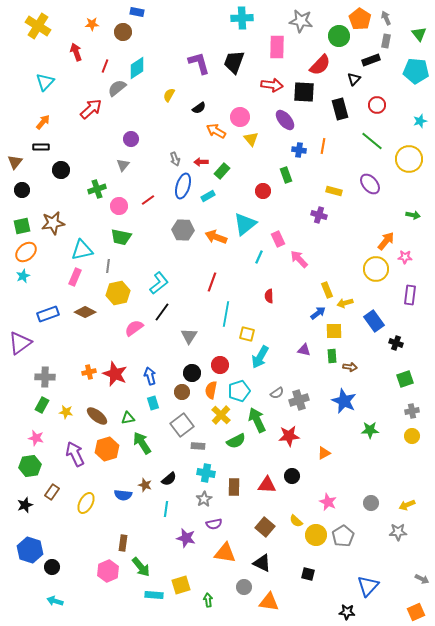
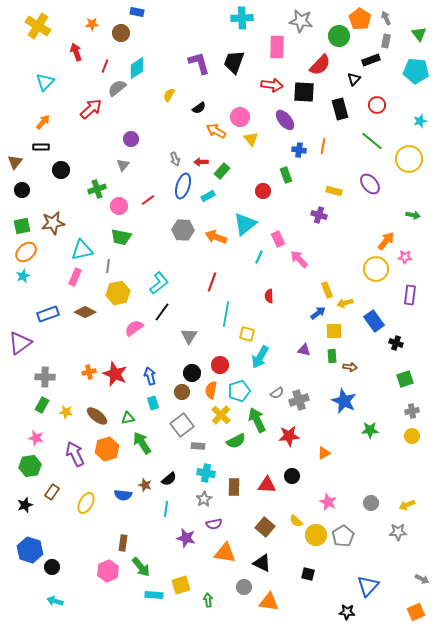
brown circle at (123, 32): moved 2 px left, 1 px down
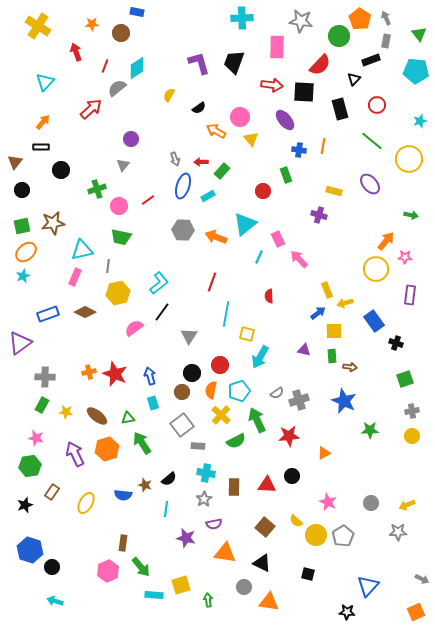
green arrow at (413, 215): moved 2 px left
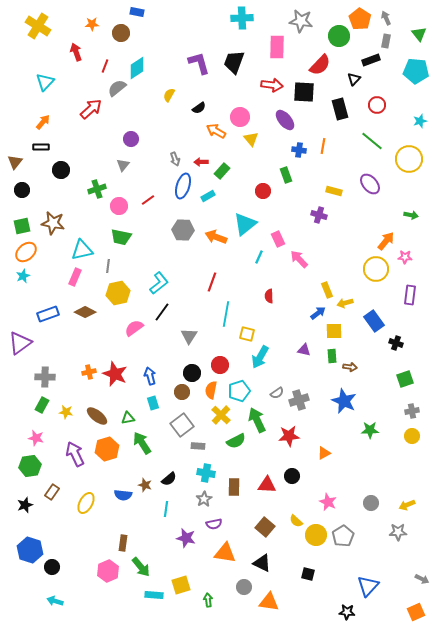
brown star at (53, 223): rotated 20 degrees clockwise
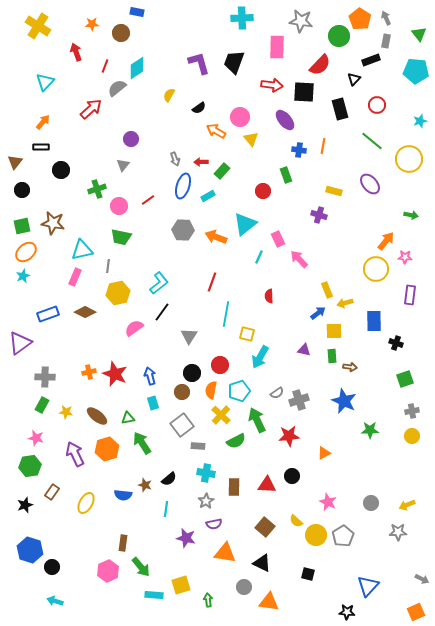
blue rectangle at (374, 321): rotated 35 degrees clockwise
gray star at (204, 499): moved 2 px right, 2 px down
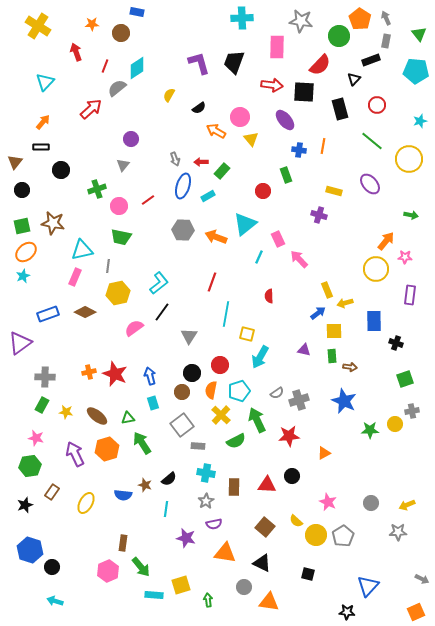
yellow circle at (412, 436): moved 17 px left, 12 px up
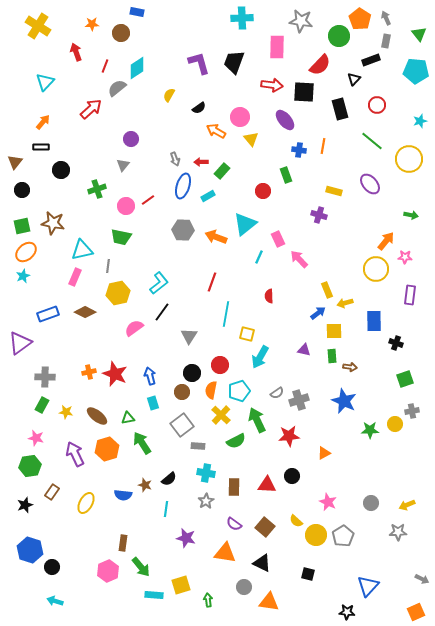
pink circle at (119, 206): moved 7 px right
purple semicircle at (214, 524): moved 20 px right; rotated 49 degrees clockwise
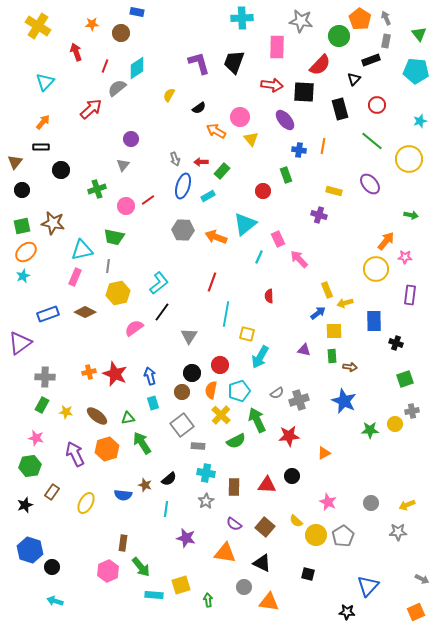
green trapezoid at (121, 237): moved 7 px left
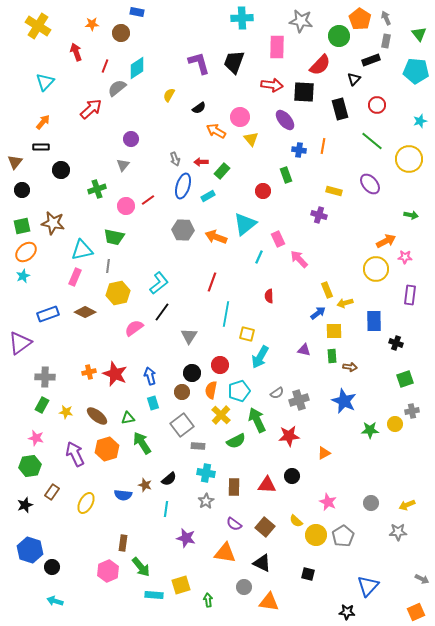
orange arrow at (386, 241): rotated 24 degrees clockwise
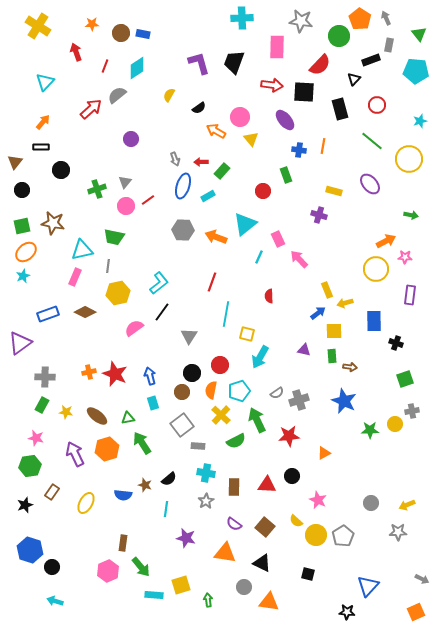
blue rectangle at (137, 12): moved 6 px right, 22 px down
gray rectangle at (386, 41): moved 3 px right, 4 px down
gray semicircle at (117, 88): moved 7 px down
gray triangle at (123, 165): moved 2 px right, 17 px down
pink star at (328, 502): moved 10 px left, 2 px up
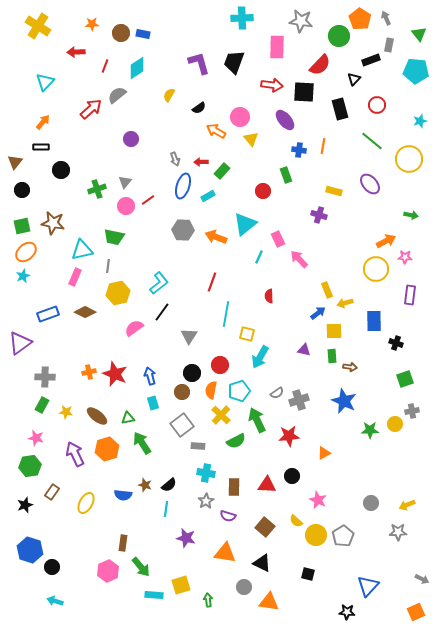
red arrow at (76, 52): rotated 72 degrees counterclockwise
black semicircle at (169, 479): moved 6 px down
purple semicircle at (234, 524): moved 6 px left, 8 px up; rotated 21 degrees counterclockwise
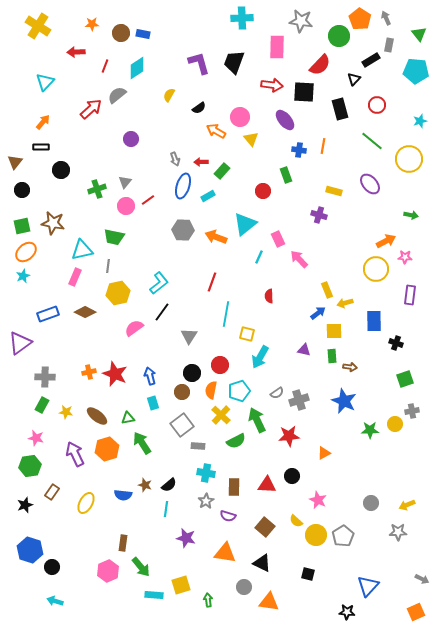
black rectangle at (371, 60): rotated 12 degrees counterclockwise
